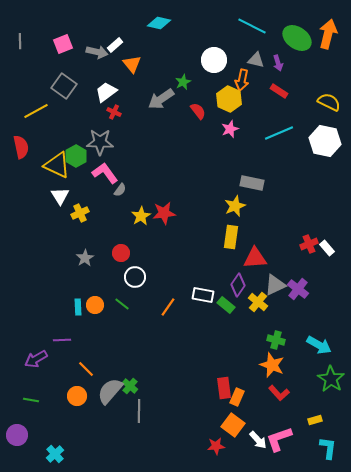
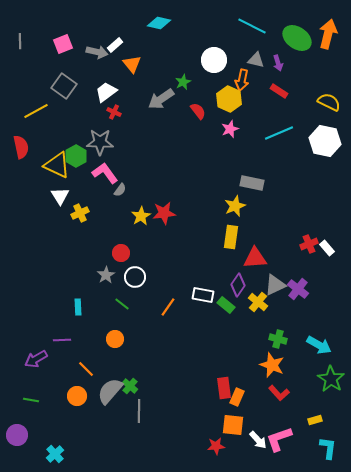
gray star at (85, 258): moved 21 px right, 17 px down
orange circle at (95, 305): moved 20 px right, 34 px down
green cross at (276, 340): moved 2 px right, 1 px up
orange square at (233, 425): rotated 30 degrees counterclockwise
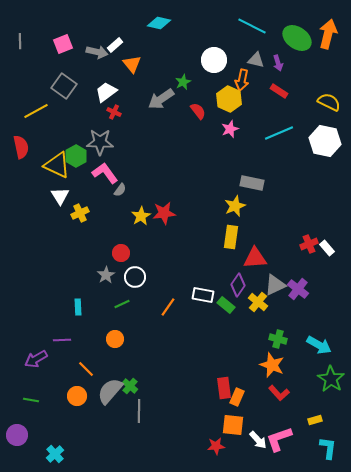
green line at (122, 304): rotated 63 degrees counterclockwise
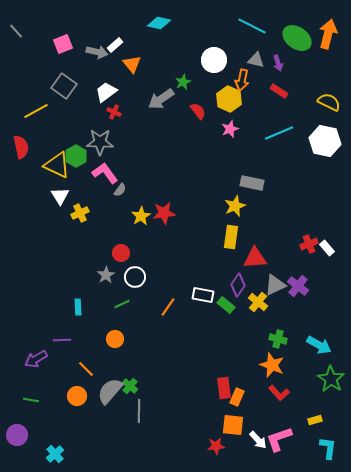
gray line at (20, 41): moved 4 px left, 10 px up; rotated 42 degrees counterclockwise
purple cross at (298, 289): moved 3 px up
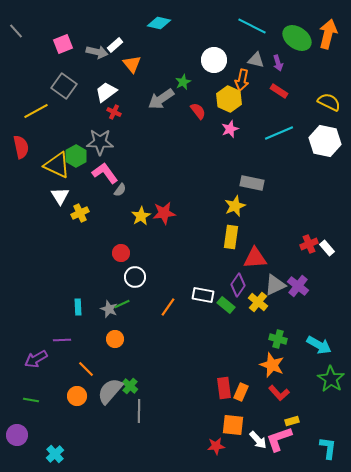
gray star at (106, 275): moved 3 px right, 34 px down; rotated 18 degrees counterclockwise
orange rectangle at (237, 397): moved 4 px right, 5 px up
yellow rectangle at (315, 420): moved 23 px left, 1 px down
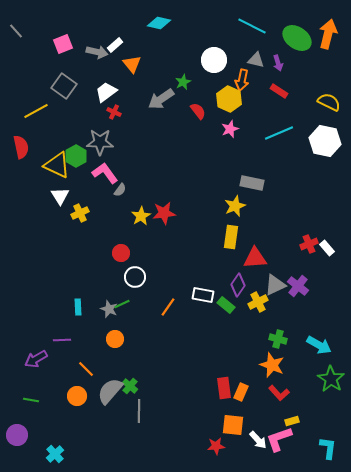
yellow cross at (258, 302): rotated 24 degrees clockwise
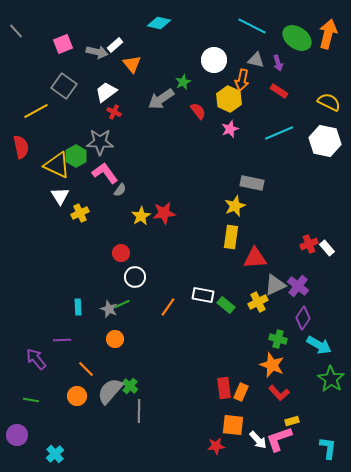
purple diamond at (238, 285): moved 65 px right, 33 px down
purple arrow at (36, 359): rotated 80 degrees clockwise
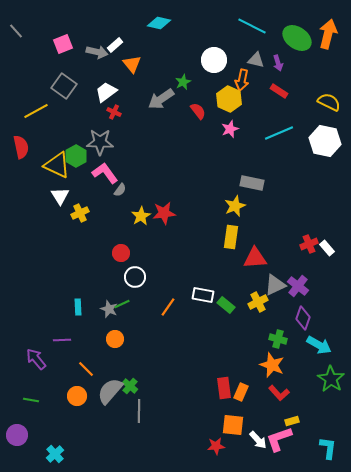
purple diamond at (303, 318): rotated 15 degrees counterclockwise
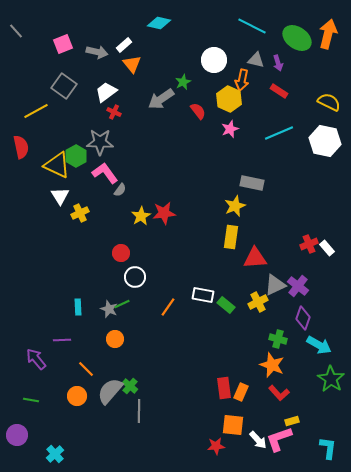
white rectangle at (115, 45): moved 9 px right
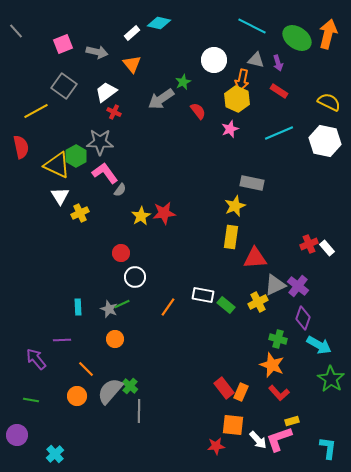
white rectangle at (124, 45): moved 8 px right, 12 px up
yellow hexagon at (229, 99): moved 8 px right
red rectangle at (224, 388): rotated 30 degrees counterclockwise
